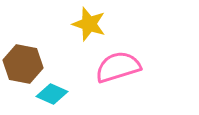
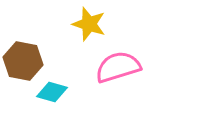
brown hexagon: moved 3 px up
cyan diamond: moved 2 px up; rotated 8 degrees counterclockwise
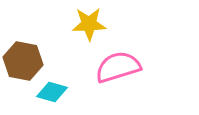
yellow star: rotated 20 degrees counterclockwise
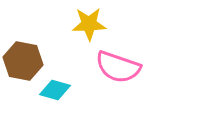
pink semicircle: rotated 144 degrees counterclockwise
cyan diamond: moved 3 px right, 2 px up
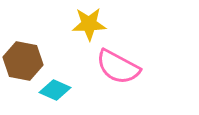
pink semicircle: rotated 9 degrees clockwise
cyan diamond: rotated 8 degrees clockwise
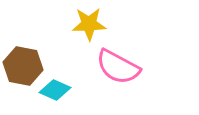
brown hexagon: moved 5 px down
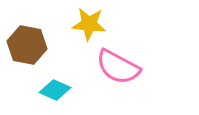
yellow star: rotated 8 degrees clockwise
brown hexagon: moved 4 px right, 21 px up
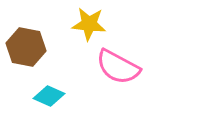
brown hexagon: moved 1 px left, 2 px down
cyan diamond: moved 6 px left, 6 px down
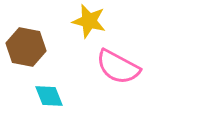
yellow star: moved 3 px up; rotated 8 degrees clockwise
cyan diamond: rotated 44 degrees clockwise
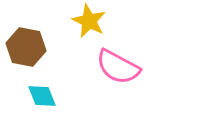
yellow star: rotated 12 degrees clockwise
cyan diamond: moved 7 px left
